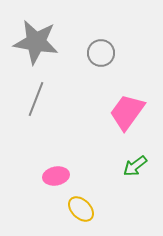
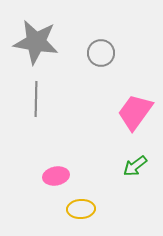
gray line: rotated 20 degrees counterclockwise
pink trapezoid: moved 8 px right
yellow ellipse: rotated 48 degrees counterclockwise
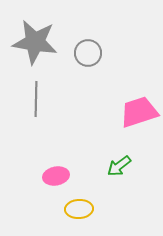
gray star: moved 1 px left
gray circle: moved 13 px left
pink trapezoid: moved 4 px right; rotated 36 degrees clockwise
green arrow: moved 16 px left
yellow ellipse: moved 2 px left
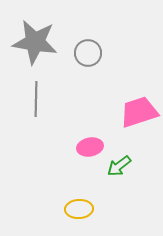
pink ellipse: moved 34 px right, 29 px up
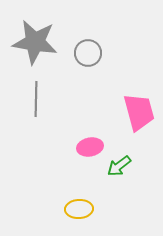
pink trapezoid: rotated 93 degrees clockwise
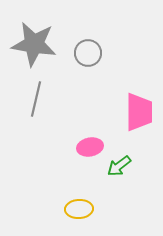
gray star: moved 1 px left, 2 px down
gray line: rotated 12 degrees clockwise
pink trapezoid: rotated 15 degrees clockwise
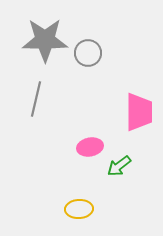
gray star: moved 11 px right, 4 px up; rotated 9 degrees counterclockwise
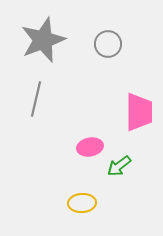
gray star: moved 2 px left; rotated 21 degrees counterclockwise
gray circle: moved 20 px right, 9 px up
yellow ellipse: moved 3 px right, 6 px up
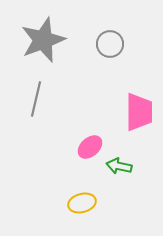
gray circle: moved 2 px right
pink ellipse: rotated 30 degrees counterclockwise
green arrow: rotated 50 degrees clockwise
yellow ellipse: rotated 12 degrees counterclockwise
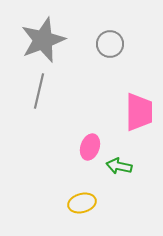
gray line: moved 3 px right, 8 px up
pink ellipse: rotated 30 degrees counterclockwise
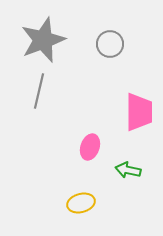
green arrow: moved 9 px right, 4 px down
yellow ellipse: moved 1 px left
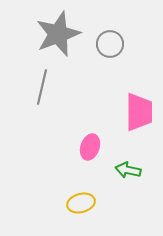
gray star: moved 15 px right, 6 px up
gray line: moved 3 px right, 4 px up
